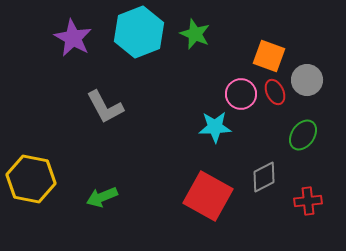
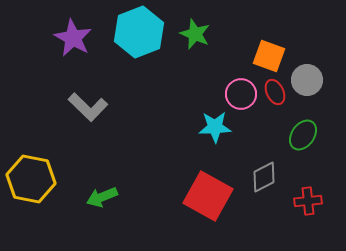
gray L-shape: moved 17 px left; rotated 18 degrees counterclockwise
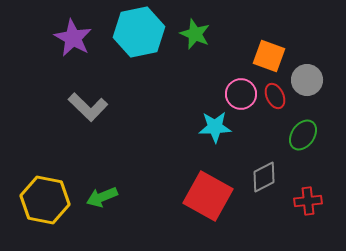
cyan hexagon: rotated 9 degrees clockwise
red ellipse: moved 4 px down
yellow hexagon: moved 14 px right, 21 px down
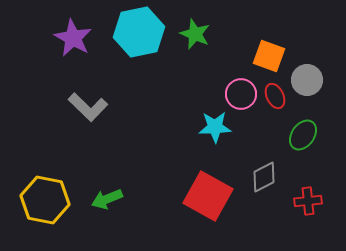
green arrow: moved 5 px right, 2 px down
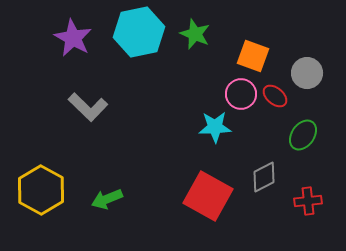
orange square: moved 16 px left
gray circle: moved 7 px up
red ellipse: rotated 25 degrees counterclockwise
yellow hexagon: moved 4 px left, 10 px up; rotated 18 degrees clockwise
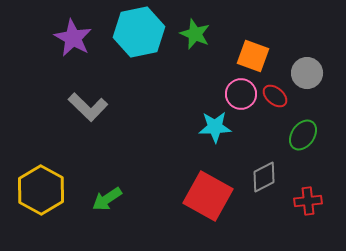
green arrow: rotated 12 degrees counterclockwise
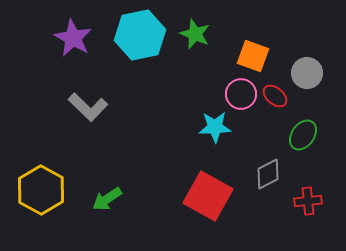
cyan hexagon: moved 1 px right, 3 px down
gray diamond: moved 4 px right, 3 px up
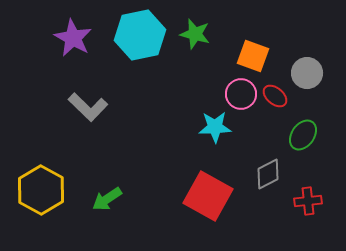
green star: rotated 8 degrees counterclockwise
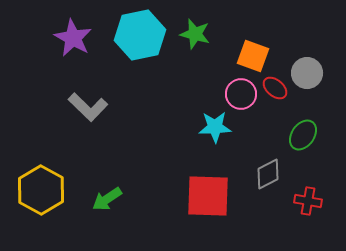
red ellipse: moved 8 px up
red square: rotated 27 degrees counterclockwise
red cross: rotated 16 degrees clockwise
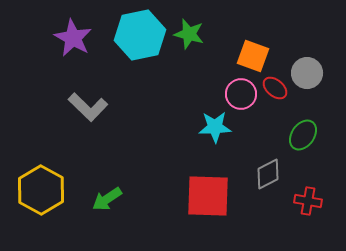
green star: moved 6 px left
